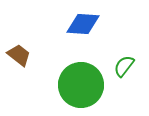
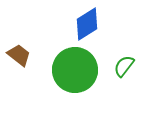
blue diamond: moved 4 px right; rotated 36 degrees counterclockwise
green circle: moved 6 px left, 15 px up
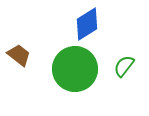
green circle: moved 1 px up
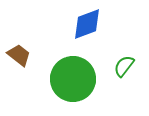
blue diamond: rotated 12 degrees clockwise
green circle: moved 2 px left, 10 px down
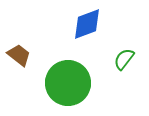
green semicircle: moved 7 px up
green circle: moved 5 px left, 4 px down
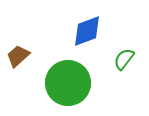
blue diamond: moved 7 px down
brown trapezoid: moved 1 px left, 1 px down; rotated 80 degrees counterclockwise
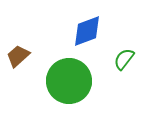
green circle: moved 1 px right, 2 px up
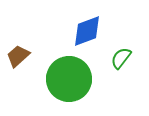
green semicircle: moved 3 px left, 1 px up
green circle: moved 2 px up
